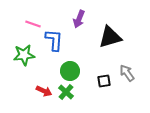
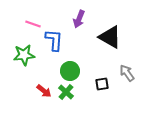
black triangle: rotated 45 degrees clockwise
black square: moved 2 px left, 3 px down
red arrow: rotated 14 degrees clockwise
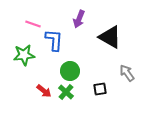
black square: moved 2 px left, 5 px down
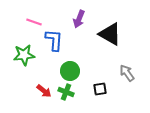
pink line: moved 1 px right, 2 px up
black triangle: moved 3 px up
green cross: rotated 21 degrees counterclockwise
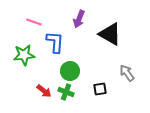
blue L-shape: moved 1 px right, 2 px down
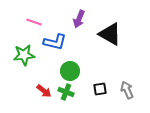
blue L-shape: rotated 100 degrees clockwise
gray arrow: moved 17 px down; rotated 12 degrees clockwise
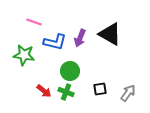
purple arrow: moved 1 px right, 19 px down
green star: rotated 15 degrees clockwise
gray arrow: moved 1 px right, 3 px down; rotated 60 degrees clockwise
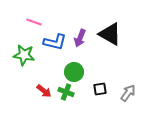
green circle: moved 4 px right, 1 px down
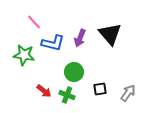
pink line: rotated 28 degrees clockwise
black triangle: rotated 20 degrees clockwise
blue L-shape: moved 2 px left, 1 px down
green cross: moved 1 px right, 3 px down
